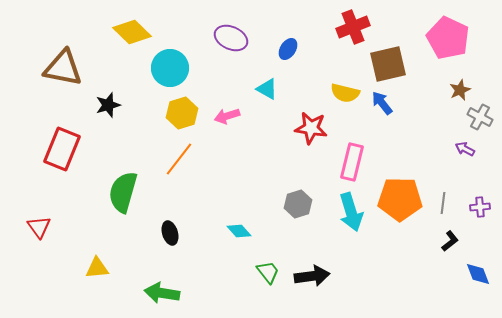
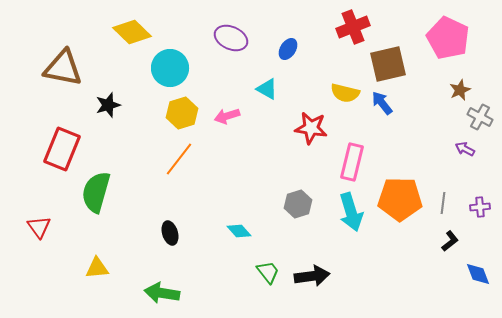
green semicircle: moved 27 px left
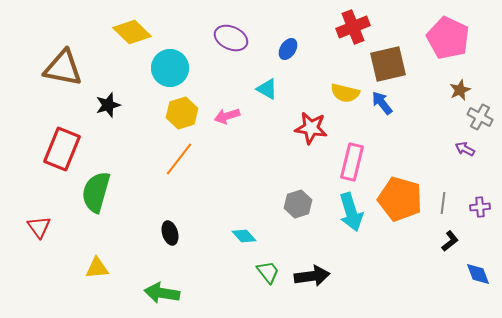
orange pentagon: rotated 15 degrees clockwise
cyan diamond: moved 5 px right, 5 px down
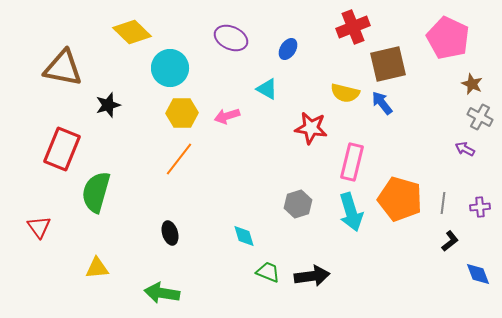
brown star: moved 12 px right, 6 px up; rotated 25 degrees counterclockwise
yellow hexagon: rotated 16 degrees clockwise
cyan diamond: rotated 25 degrees clockwise
green trapezoid: rotated 30 degrees counterclockwise
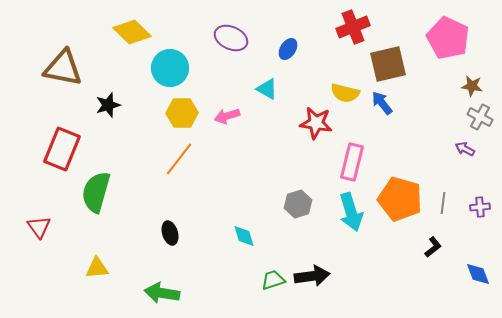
brown star: moved 2 px down; rotated 15 degrees counterclockwise
red star: moved 5 px right, 5 px up
black L-shape: moved 17 px left, 6 px down
green trapezoid: moved 5 px right, 8 px down; rotated 40 degrees counterclockwise
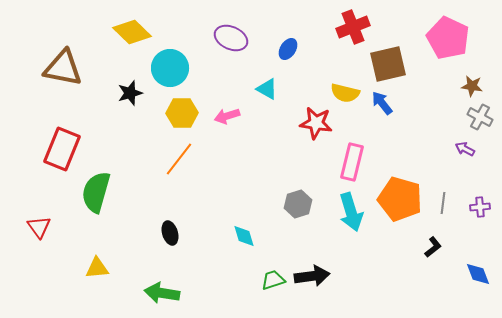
black star: moved 22 px right, 12 px up
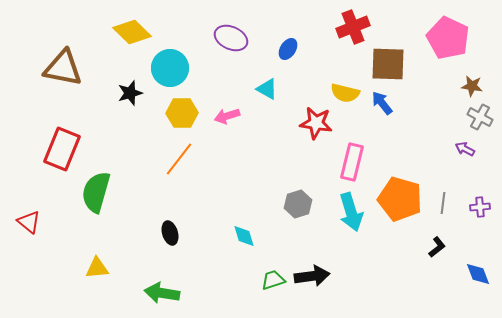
brown square: rotated 15 degrees clockwise
red triangle: moved 10 px left, 5 px up; rotated 15 degrees counterclockwise
black L-shape: moved 4 px right
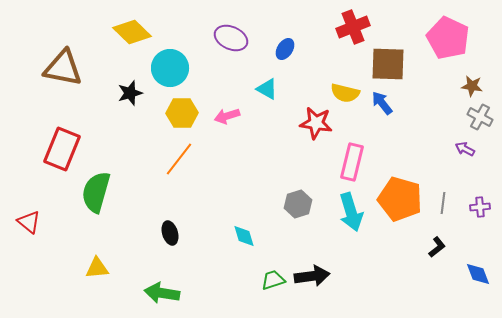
blue ellipse: moved 3 px left
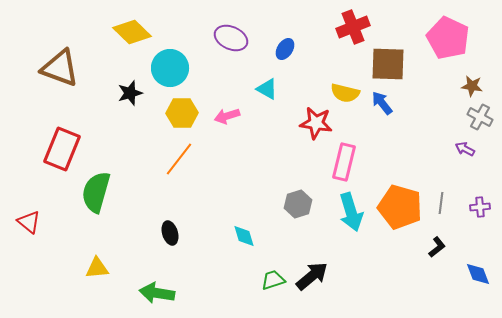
brown triangle: moved 3 px left; rotated 9 degrees clockwise
pink rectangle: moved 8 px left
orange pentagon: moved 8 px down
gray line: moved 2 px left
black arrow: rotated 32 degrees counterclockwise
green arrow: moved 5 px left
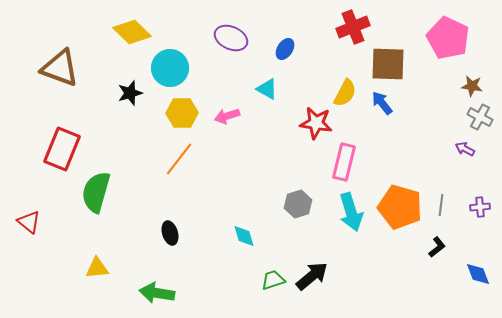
yellow semicircle: rotated 76 degrees counterclockwise
gray line: moved 2 px down
